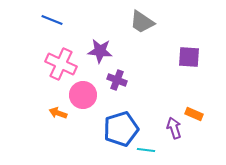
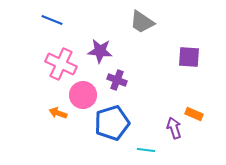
blue pentagon: moved 9 px left, 6 px up
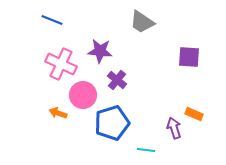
purple cross: rotated 18 degrees clockwise
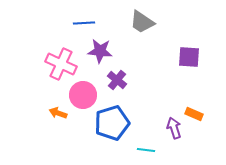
blue line: moved 32 px right, 3 px down; rotated 25 degrees counterclockwise
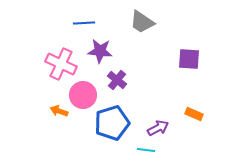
purple square: moved 2 px down
orange arrow: moved 1 px right, 2 px up
purple arrow: moved 16 px left; rotated 80 degrees clockwise
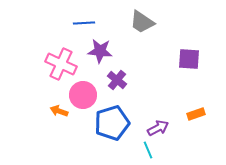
orange rectangle: moved 2 px right; rotated 42 degrees counterclockwise
cyan line: moved 2 px right; rotated 60 degrees clockwise
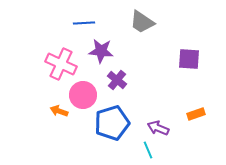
purple star: moved 1 px right
purple arrow: rotated 130 degrees counterclockwise
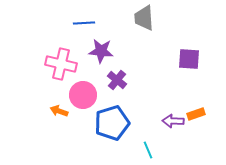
gray trapezoid: moved 2 px right, 4 px up; rotated 52 degrees clockwise
pink cross: rotated 12 degrees counterclockwise
purple arrow: moved 15 px right, 7 px up; rotated 20 degrees counterclockwise
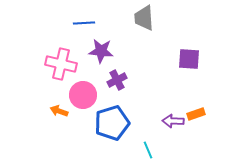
purple cross: rotated 24 degrees clockwise
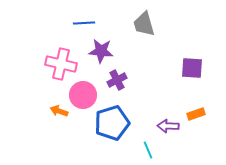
gray trapezoid: moved 6 px down; rotated 12 degrees counterclockwise
purple square: moved 3 px right, 9 px down
purple arrow: moved 5 px left, 5 px down
